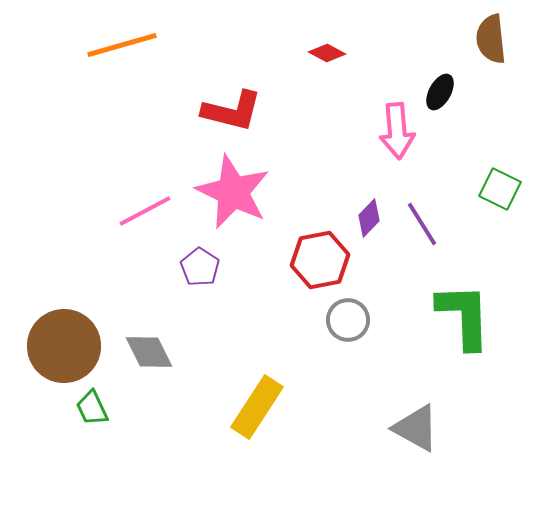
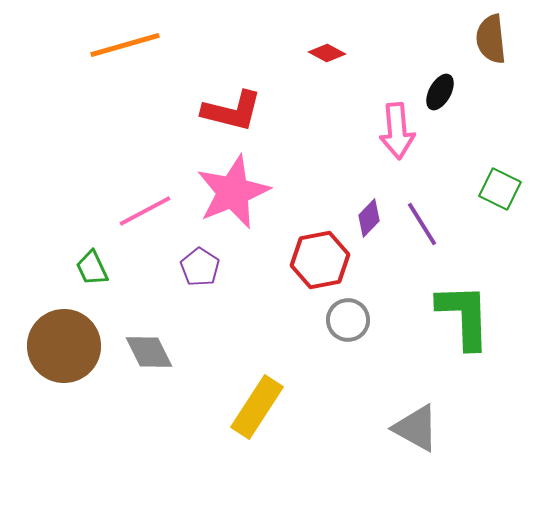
orange line: moved 3 px right
pink star: rotated 24 degrees clockwise
green trapezoid: moved 140 px up
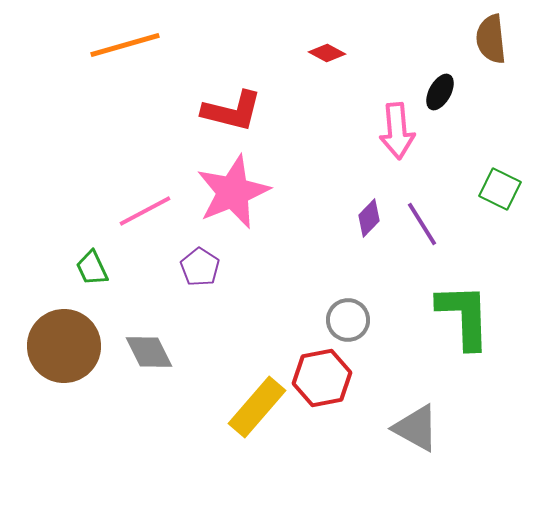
red hexagon: moved 2 px right, 118 px down
yellow rectangle: rotated 8 degrees clockwise
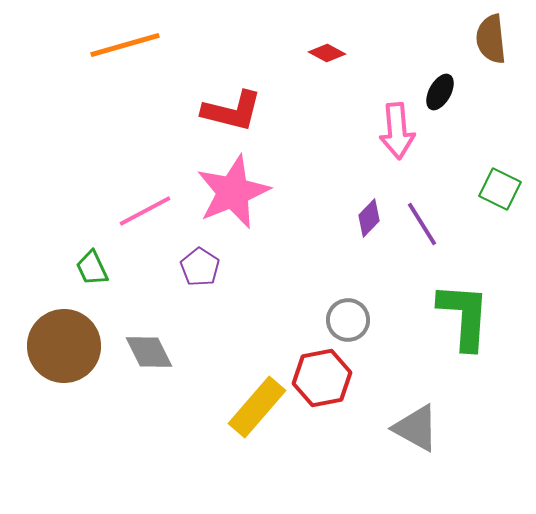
green L-shape: rotated 6 degrees clockwise
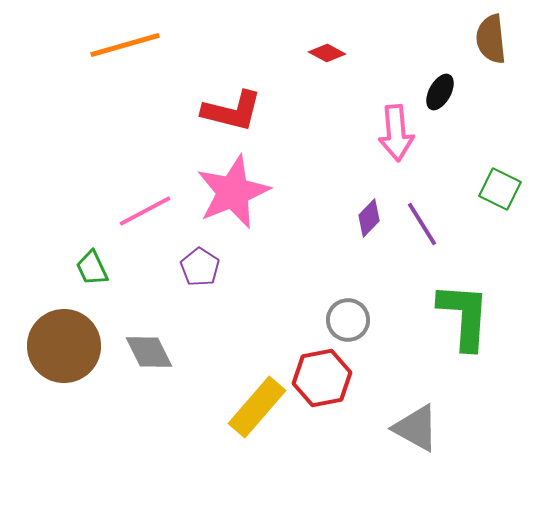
pink arrow: moved 1 px left, 2 px down
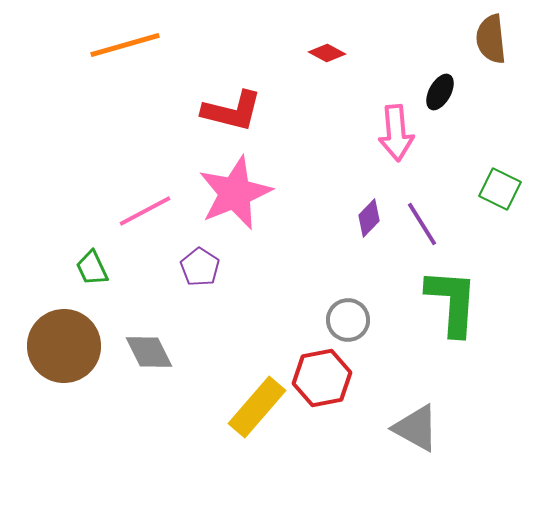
pink star: moved 2 px right, 1 px down
green L-shape: moved 12 px left, 14 px up
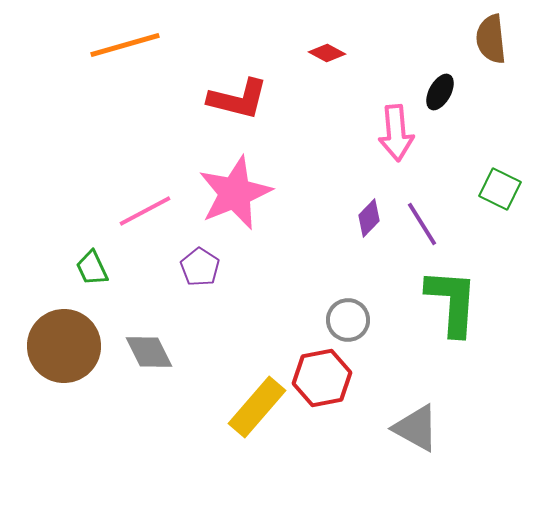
red L-shape: moved 6 px right, 12 px up
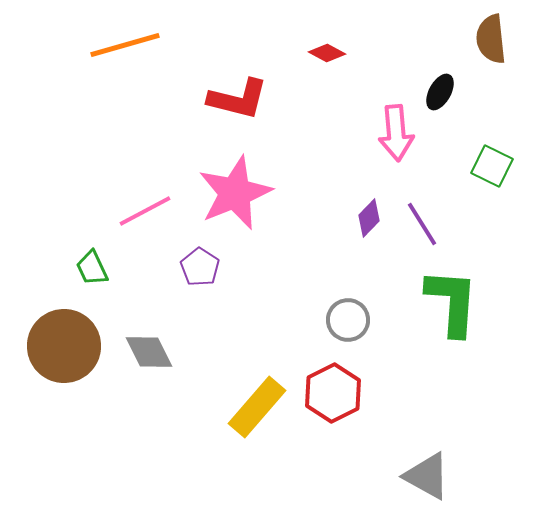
green square: moved 8 px left, 23 px up
red hexagon: moved 11 px right, 15 px down; rotated 16 degrees counterclockwise
gray triangle: moved 11 px right, 48 px down
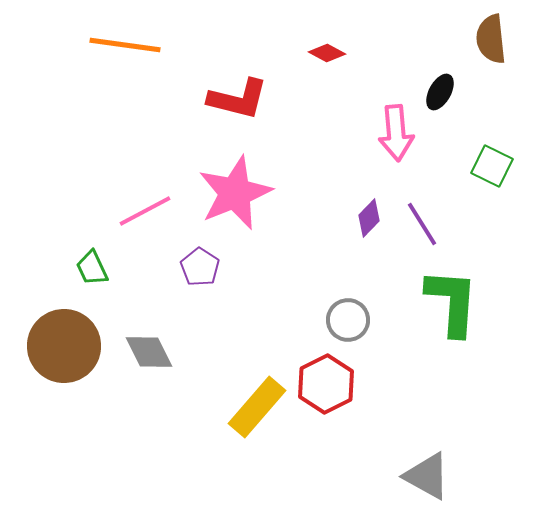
orange line: rotated 24 degrees clockwise
red hexagon: moved 7 px left, 9 px up
